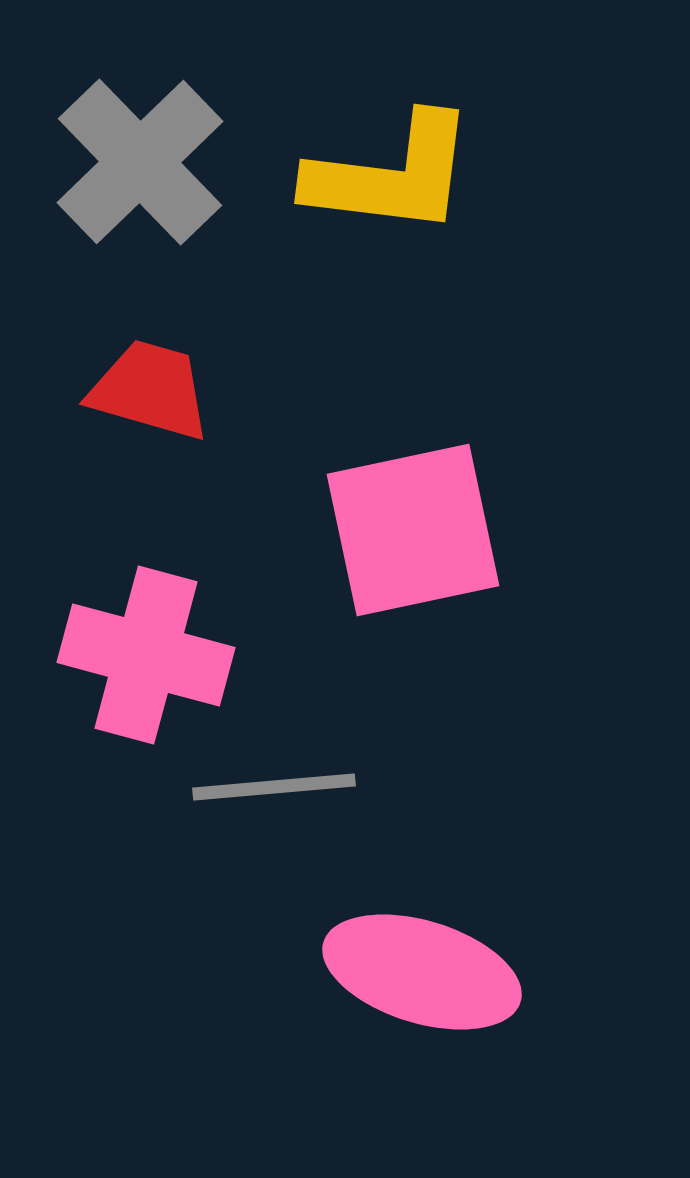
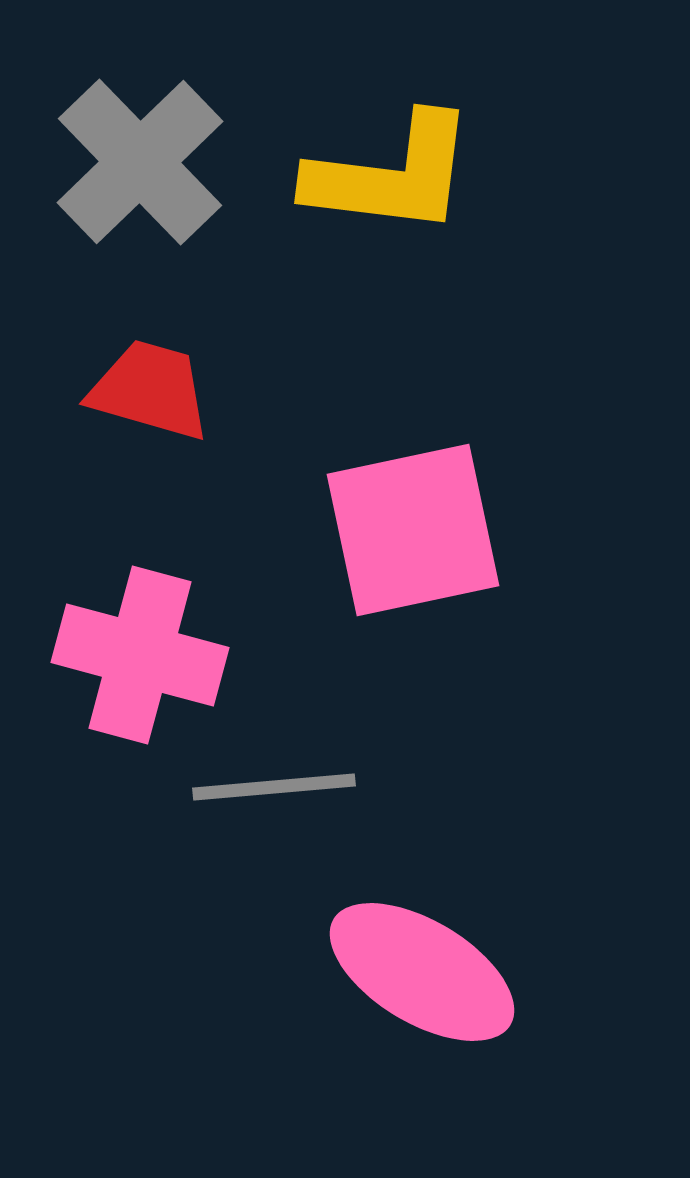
pink cross: moved 6 px left
pink ellipse: rotated 14 degrees clockwise
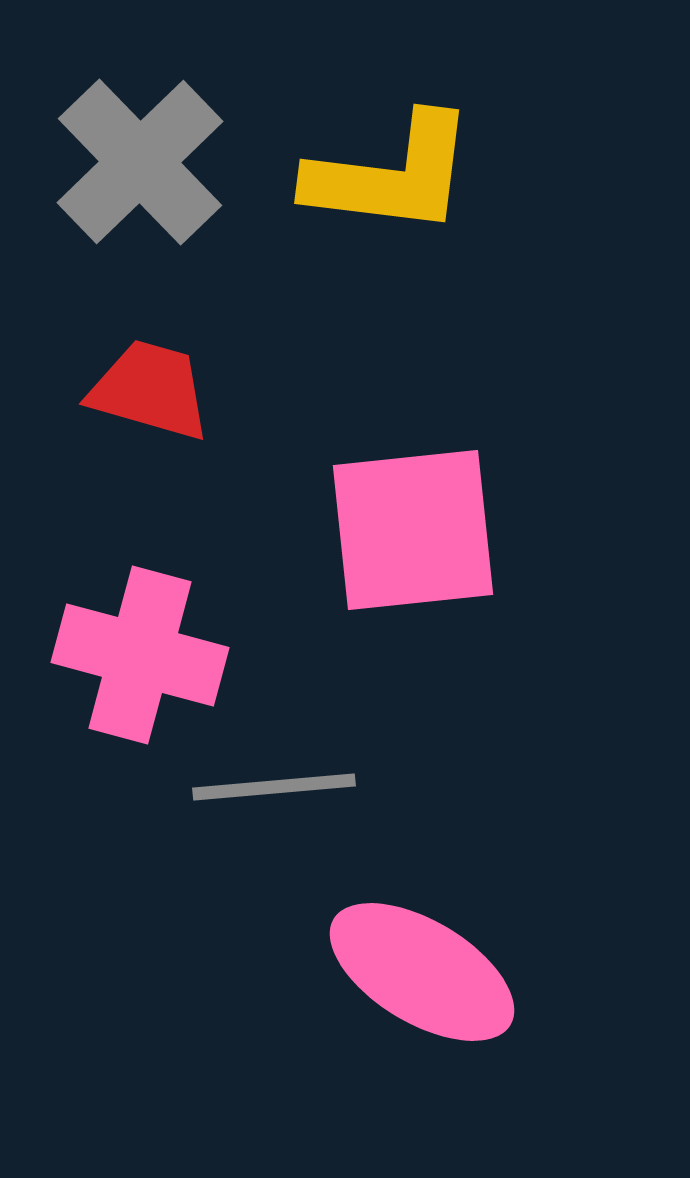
pink square: rotated 6 degrees clockwise
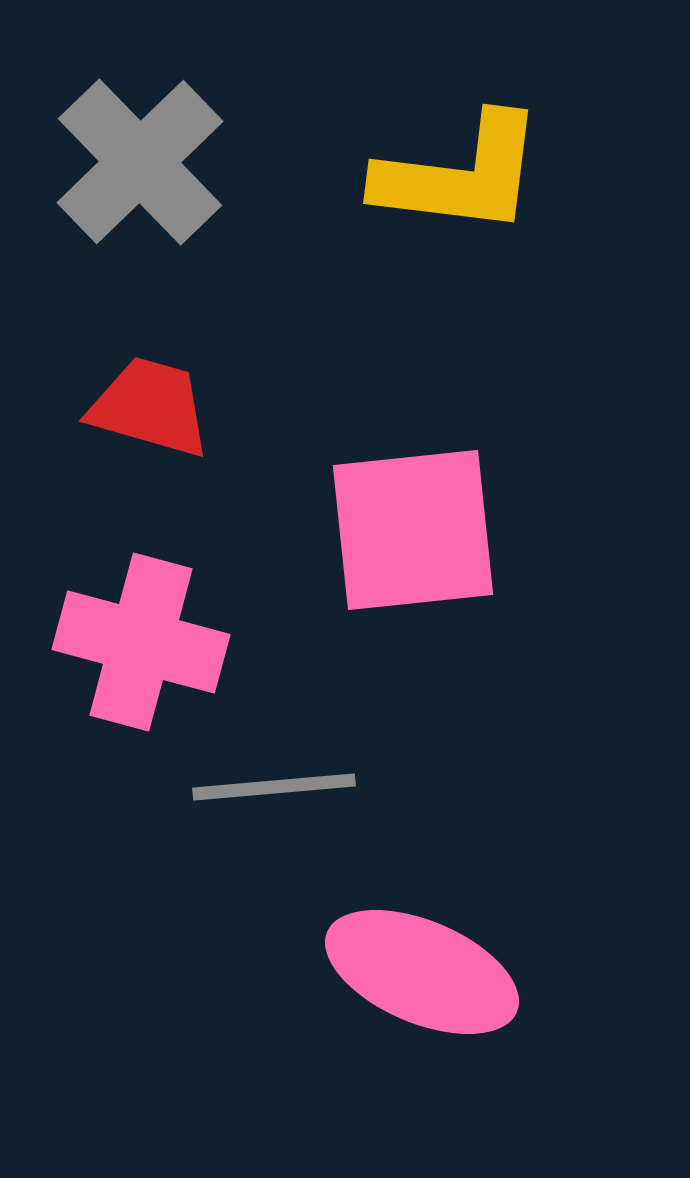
yellow L-shape: moved 69 px right
red trapezoid: moved 17 px down
pink cross: moved 1 px right, 13 px up
pink ellipse: rotated 8 degrees counterclockwise
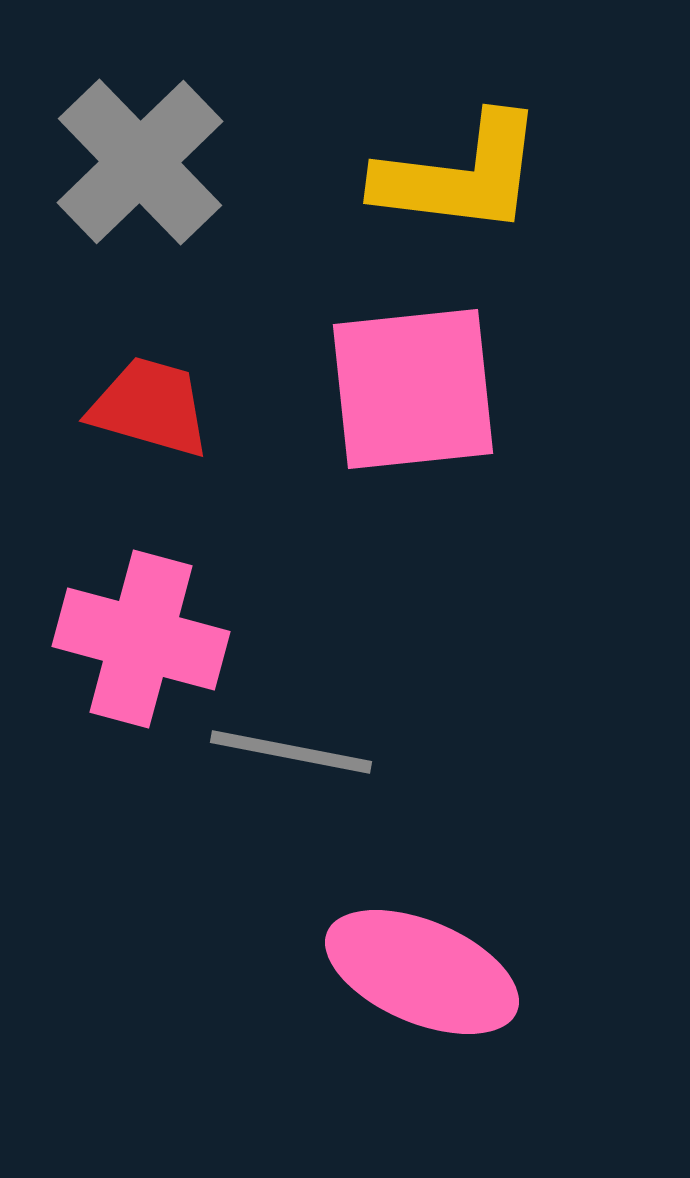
pink square: moved 141 px up
pink cross: moved 3 px up
gray line: moved 17 px right, 35 px up; rotated 16 degrees clockwise
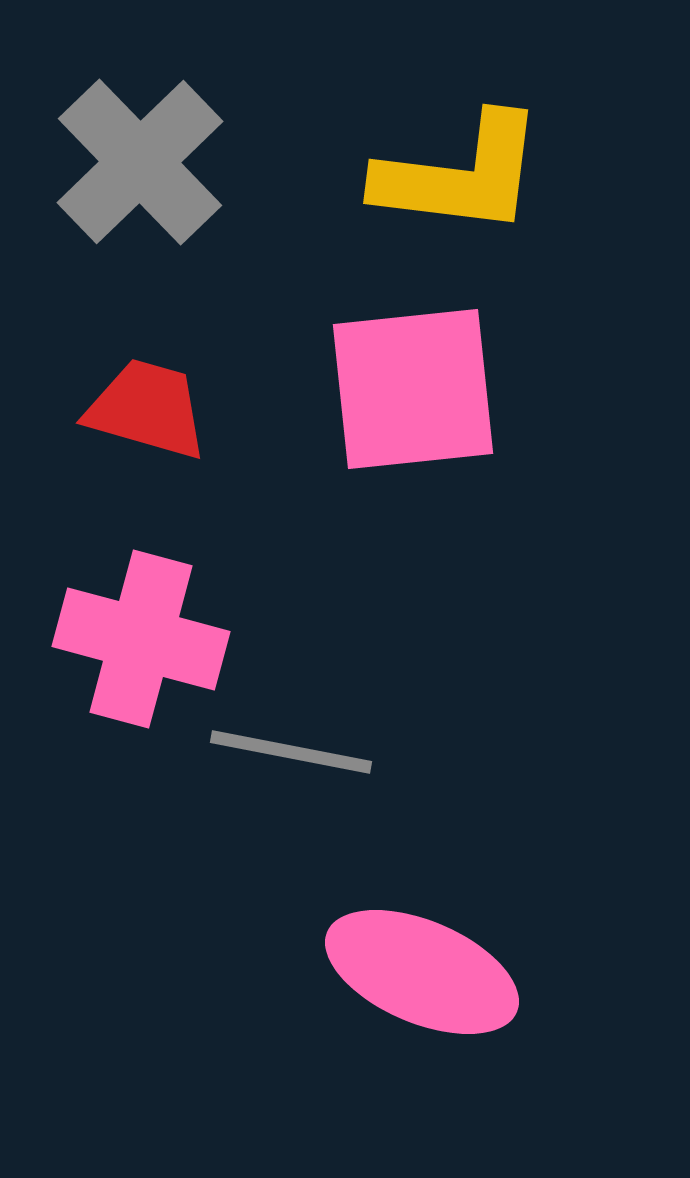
red trapezoid: moved 3 px left, 2 px down
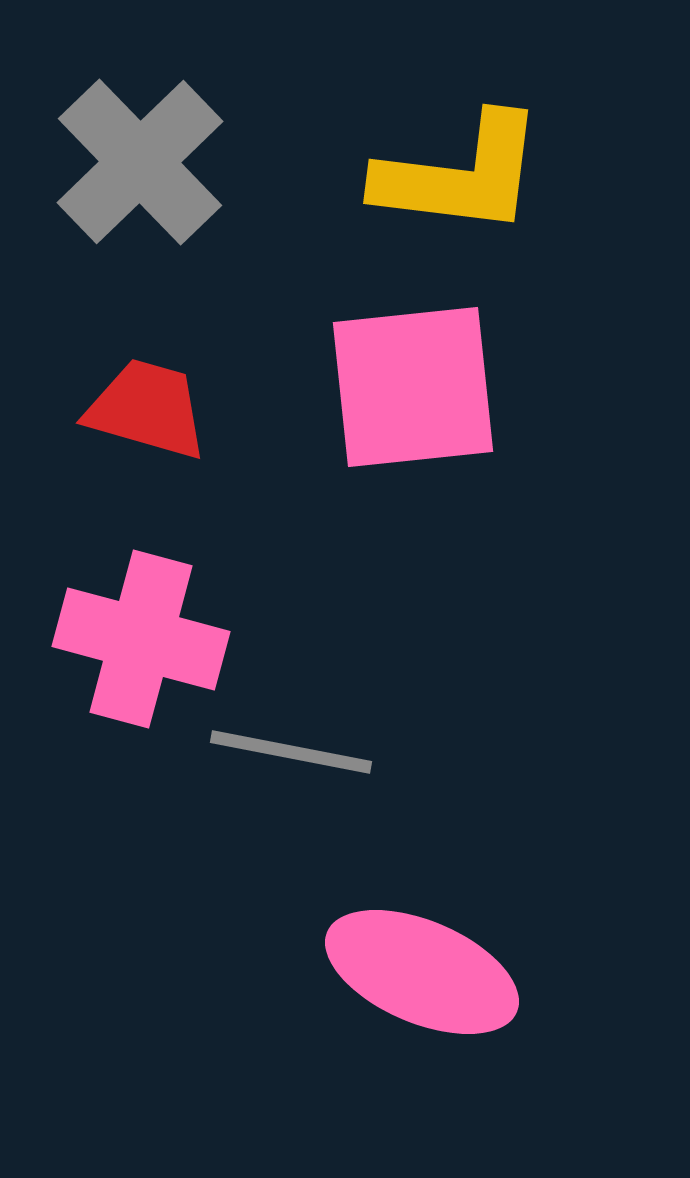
pink square: moved 2 px up
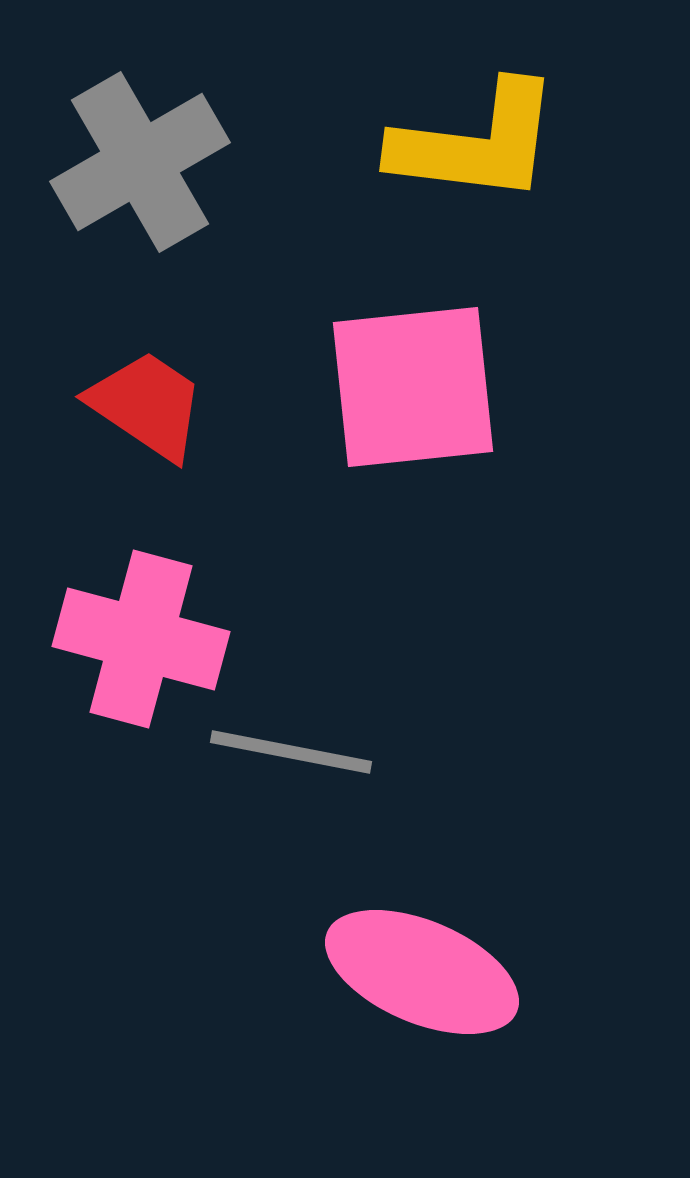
gray cross: rotated 14 degrees clockwise
yellow L-shape: moved 16 px right, 32 px up
red trapezoid: moved 4 px up; rotated 18 degrees clockwise
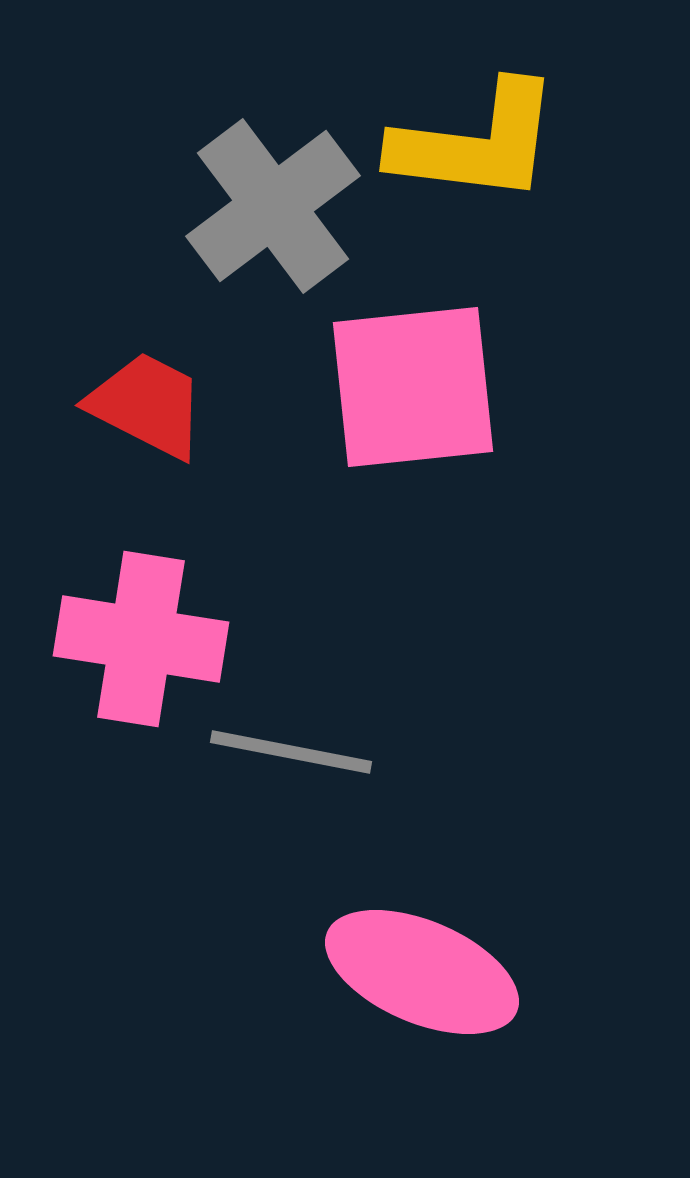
gray cross: moved 133 px right, 44 px down; rotated 7 degrees counterclockwise
red trapezoid: rotated 7 degrees counterclockwise
pink cross: rotated 6 degrees counterclockwise
